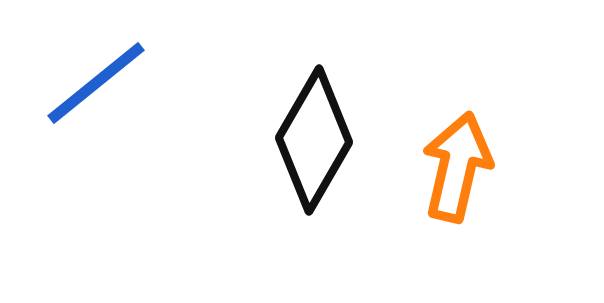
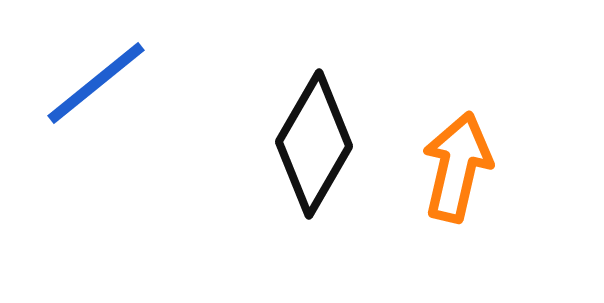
black diamond: moved 4 px down
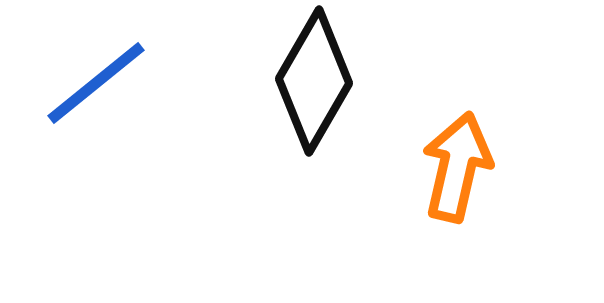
black diamond: moved 63 px up
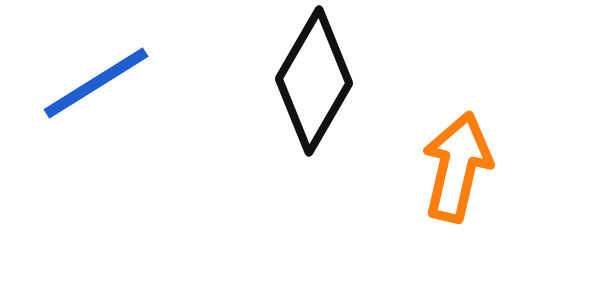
blue line: rotated 7 degrees clockwise
